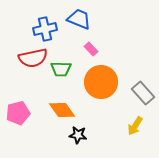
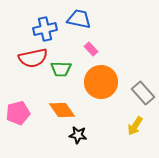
blue trapezoid: rotated 10 degrees counterclockwise
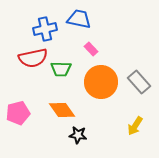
gray rectangle: moved 4 px left, 11 px up
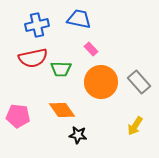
blue cross: moved 8 px left, 4 px up
pink pentagon: moved 3 px down; rotated 20 degrees clockwise
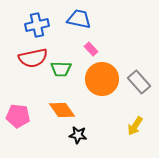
orange circle: moved 1 px right, 3 px up
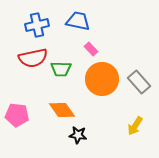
blue trapezoid: moved 1 px left, 2 px down
pink pentagon: moved 1 px left, 1 px up
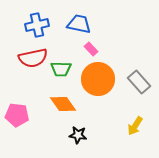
blue trapezoid: moved 1 px right, 3 px down
orange circle: moved 4 px left
orange diamond: moved 1 px right, 6 px up
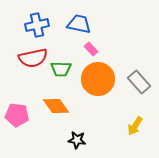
orange diamond: moved 7 px left, 2 px down
black star: moved 1 px left, 5 px down
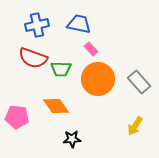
red semicircle: rotated 32 degrees clockwise
pink pentagon: moved 2 px down
black star: moved 5 px left, 1 px up; rotated 12 degrees counterclockwise
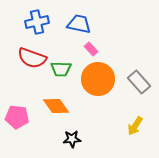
blue cross: moved 3 px up
red semicircle: moved 1 px left
